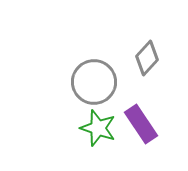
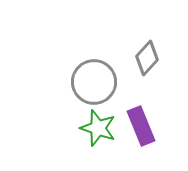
purple rectangle: moved 2 px down; rotated 12 degrees clockwise
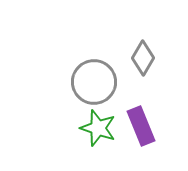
gray diamond: moved 4 px left; rotated 12 degrees counterclockwise
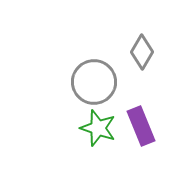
gray diamond: moved 1 px left, 6 px up
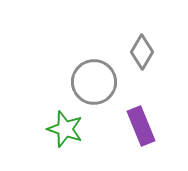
green star: moved 33 px left, 1 px down
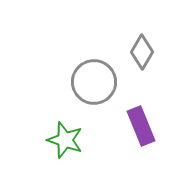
green star: moved 11 px down
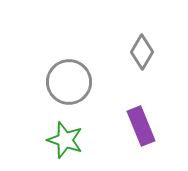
gray circle: moved 25 px left
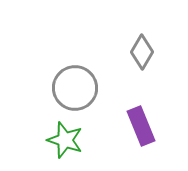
gray circle: moved 6 px right, 6 px down
